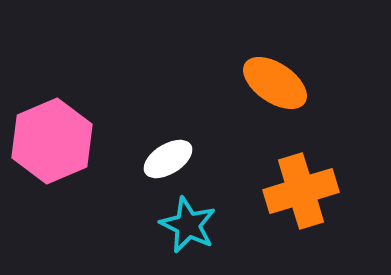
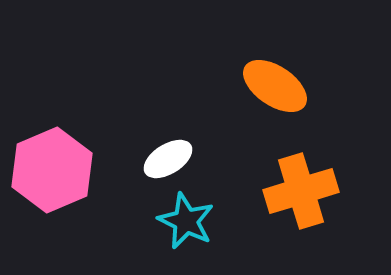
orange ellipse: moved 3 px down
pink hexagon: moved 29 px down
cyan star: moved 2 px left, 4 px up
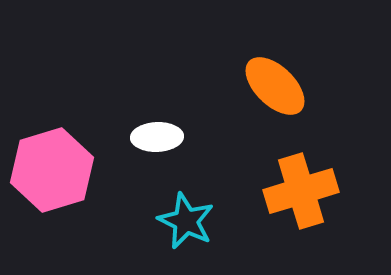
orange ellipse: rotated 10 degrees clockwise
white ellipse: moved 11 px left, 22 px up; rotated 30 degrees clockwise
pink hexagon: rotated 6 degrees clockwise
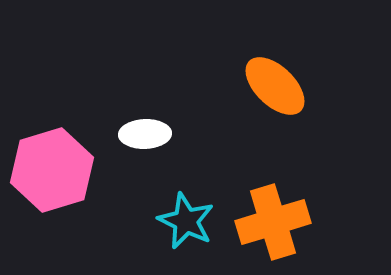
white ellipse: moved 12 px left, 3 px up
orange cross: moved 28 px left, 31 px down
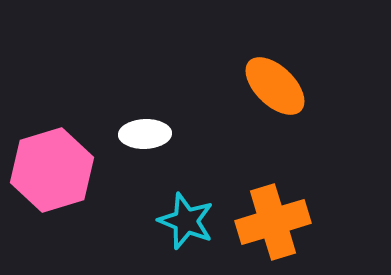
cyan star: rotated 4 degrees counterclockwise
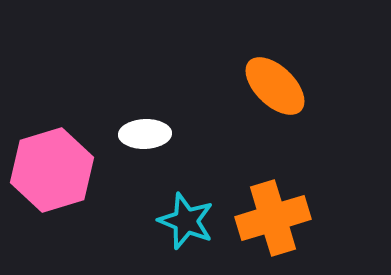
orange cross: moved 4 px up
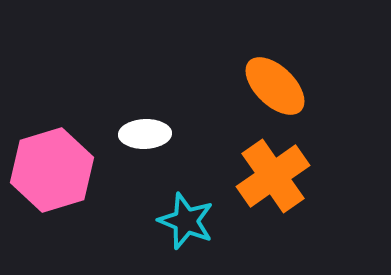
orange cross: moved 42 px up; rotated 18 degrees counterclockwise
